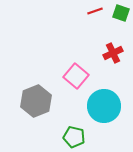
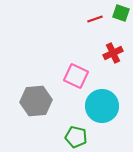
red line: moved 8 px down
pink square: rotated 15 degrees counterclockwise
gray hexagon: rotated 16 degrees clockwise
cyan circle: moved 2 px left
green pentagon: moved 2 px right
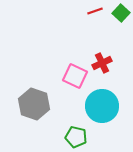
green square: rotated 24 degrees clockwise
red line: moved 8 px up
red cross: moved 11 px left, 10 px down
pink square: moved 1 px left
gray hexagon: moved 2 px left, 3 px down; rotated 24 degrees clockwise
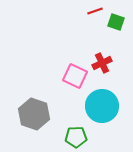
green square: moved 5 px left, 9 px down; rotated 24 degrees counterclockwise
gray hexagon: moved 10 px down
green pentagon: rotated 15 degrees counterclockwise
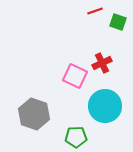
green square: moved 2 px right
cyan circle: moved 3 px right
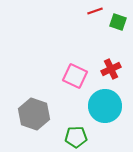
red cross: moved 9 px right, 6 px down
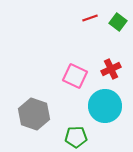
red line: moved 5 px left, 7 px down
green square: rotated 18 degrees clockwise
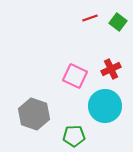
green pentagon: moved 2 px left, 1 px up
